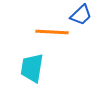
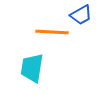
blue trapezoid: rotated 15 degrees clockwise
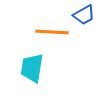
blue trapezoid: moved 3 px right
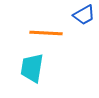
orange line: moved 6 px left, 1 px down
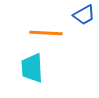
cyan trapezoid: rotated 12 degrees counterclockwise
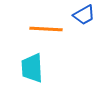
orange line: moved 4 px up
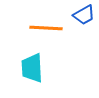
orange line: moved 1 px up
